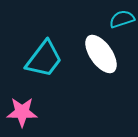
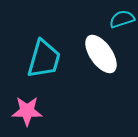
cyan trapezoid: rotated 21 degrees counterclockwise
pink star: moved 5 px right, 1 px up
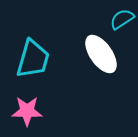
cyan semicircle: rotated 15 degrees counterclockwise
cyan trapezoid: moved 11 px left
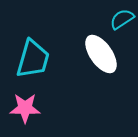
pink star: moved 2 px left, 3 px up
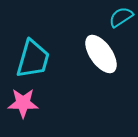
cyan semicircle: moved 1 px left, 2 px up
pink star: moved 2 px left, 5 px up
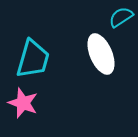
white ellipse: rotated 12 degrees clockwise
pink star: rotated 20 degrees clockwise
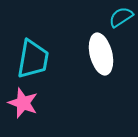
white ellipse: rotated 9 degrees clockwise
cyan trapezoid: rotated 6 degrees counterclockwise
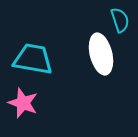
cyan semicircle: moved 1 px left, 3 px down; rotated 105 degrees clockwise
cyan trapezoid: rotated 90 degrees counterclockwise
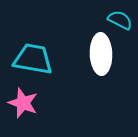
cyan semicircle: rotated 45 degrees counterclockwise
white ellipse: rotated 12 degrees clockwise
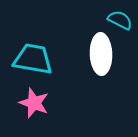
pink star: moved 11 px right
